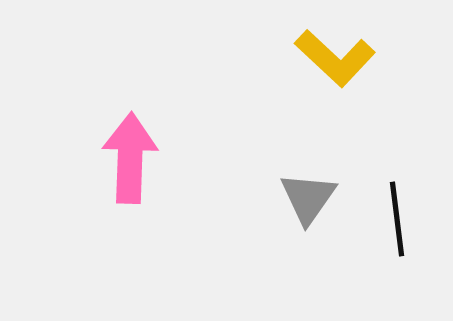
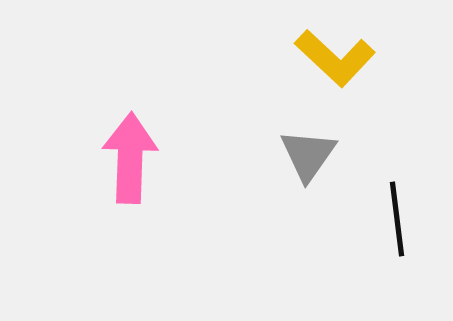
gray triangle: moved 43 px up
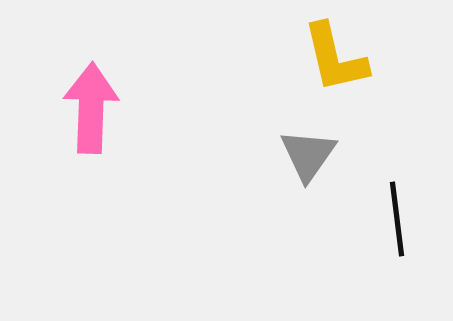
yellow L-shape: rotated 34 degrees clockwise
pink arrow: moved 39 px left, 50 px up
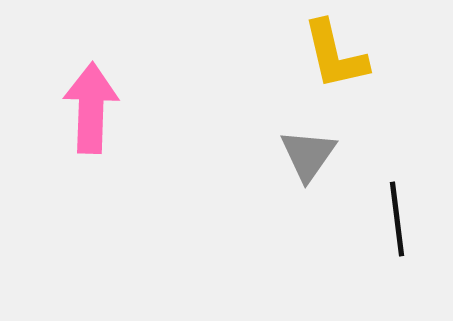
yellow L-shape: moved 3 px up
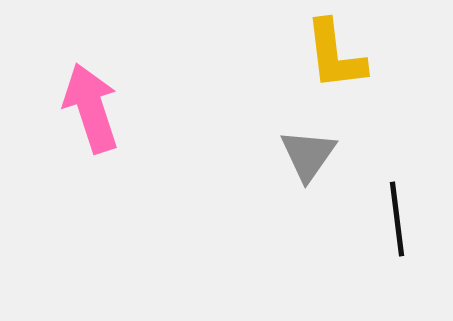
yellow L-shape: rotated 6 degrees clockwise
pink arrow: rotated 20 degrees counterclockwise
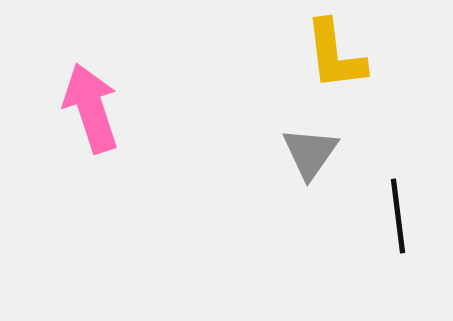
gray triangle: moved 2 px right, 2 px up
black line: moved 1 px right, 3 px up
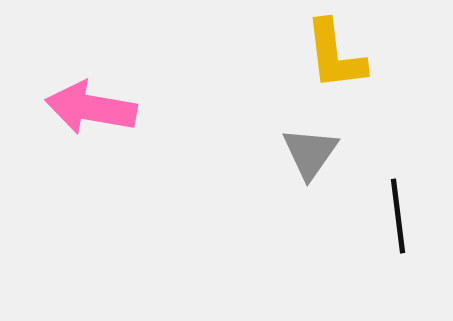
pink arrow: rotated 62 degrees counterclockwise
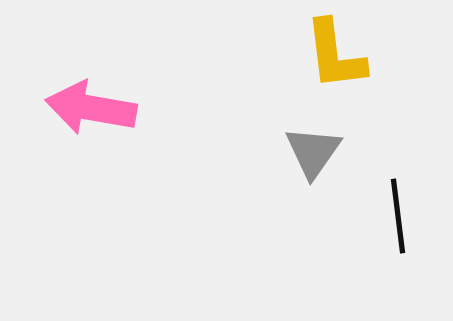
gray triangle: moved 3 px right, 1 px up
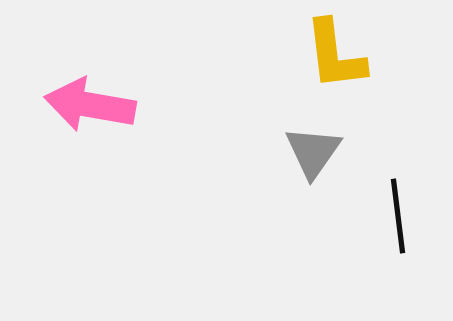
pink arrow: moved 1 px left, 3 px up
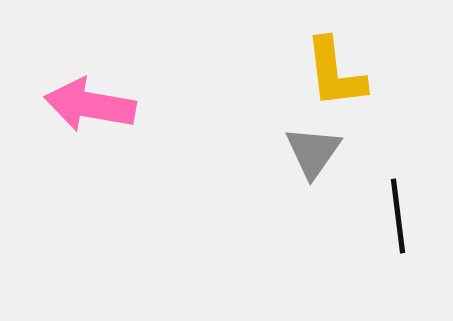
yellow L-shape: moved 18 px down
